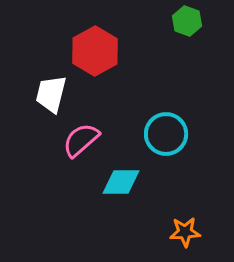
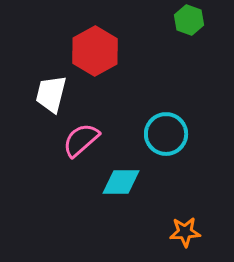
green hexagon: moved 2 px right, 1 px up
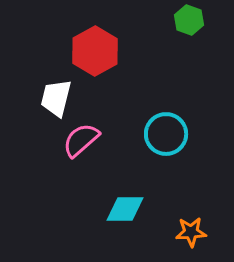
white trapezoid: moved 5 px right, 4 px down
cyan diamond: moved 4 px right, 27 px down
orange star: moved 6 px right
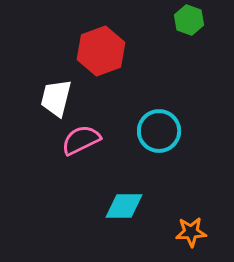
red hexagon: moved 6 px right; rotated 9 degrees clockwise
cyan circle: moved 7 px left, 3 px up
pink semicircle: rotated 15 degrees clockwise
cyan diamond: moved 1 px left, 3 px up
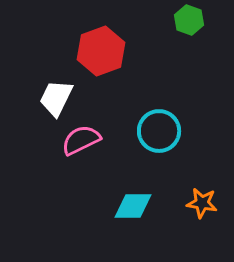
white trapezoid: rotated 12 degrees clockwise
cyan diamond: moved 9 px right
orange star: moved 11 px right, 29 px up; rotated 12 degrees clockwise
